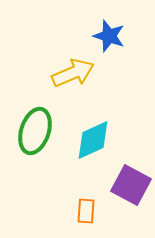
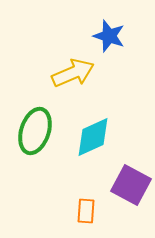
cyan diamond: moved 3 px up
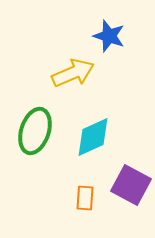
orange rectangle: moved 1 px left, 13 px up
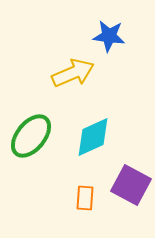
blue star: rotated 12 degrees counterclockwise
green ellipse: moved 4 px left, 5 px down; rotated 21 degrees clockwise
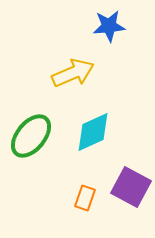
blue star: moved 10 px up; rotated 12 degrees counterclockwise
cyan diamond: moved 5 px up
purple square: moved 2 px down
orange rectangle: rotated 15 degrees clockwise
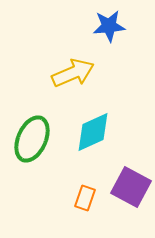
green ellipse: moved 1 px right, 3 px down; rotated 15 degrees counterclockwise
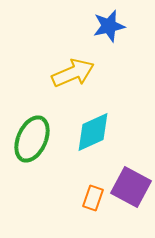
blue star: rotated 8 degrees counterclockwise
orange rectangle: moved 8 px right
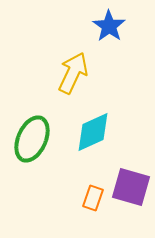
blue star: rotated 24 degrees counterclockwise
yellow arrow: rotated 42 degrees counterclockwise
purple square: rotated 12 degrees counterclockwise
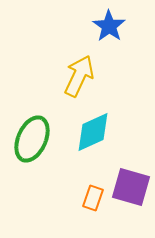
yellow arrow: moved 6 px right, 3 px down
